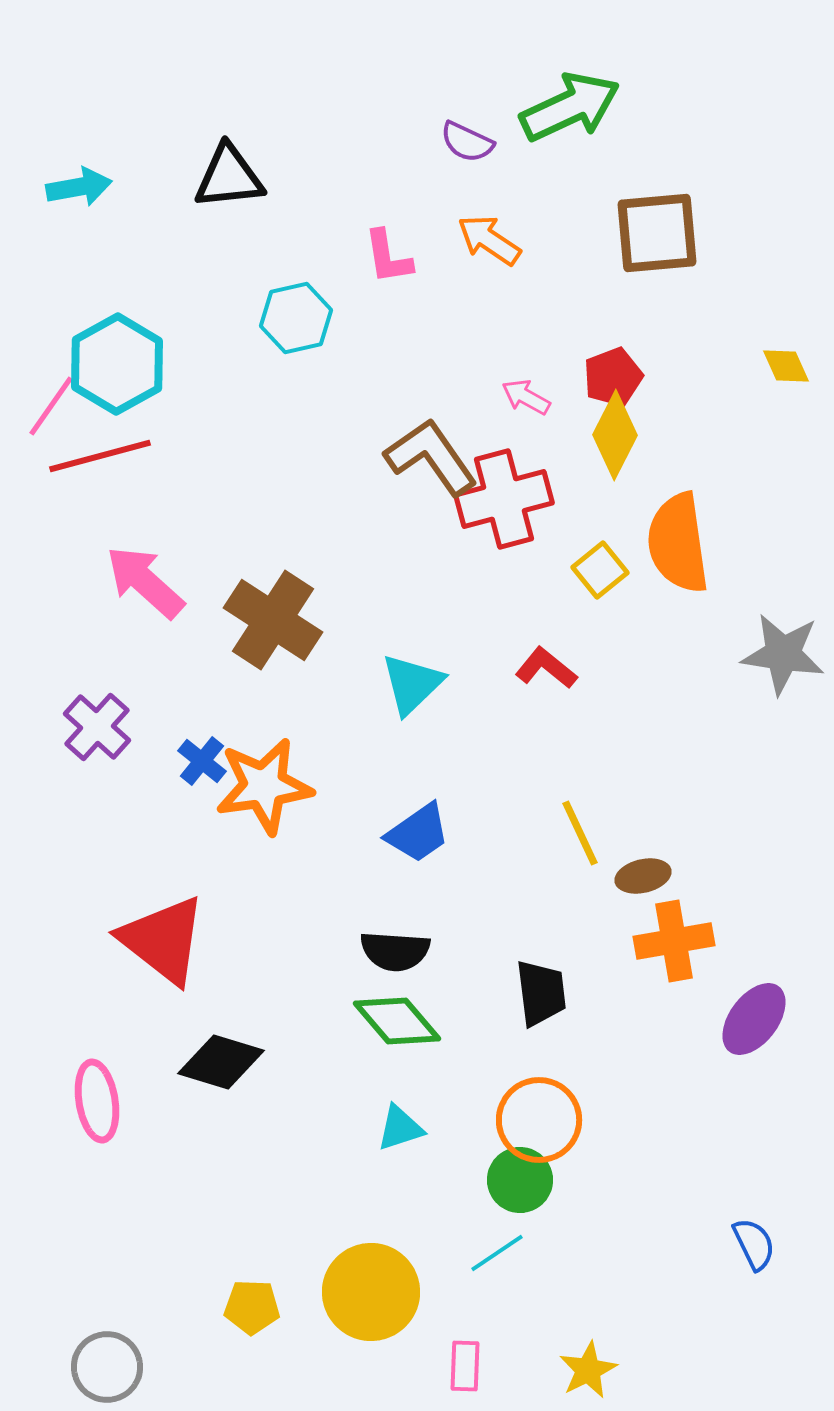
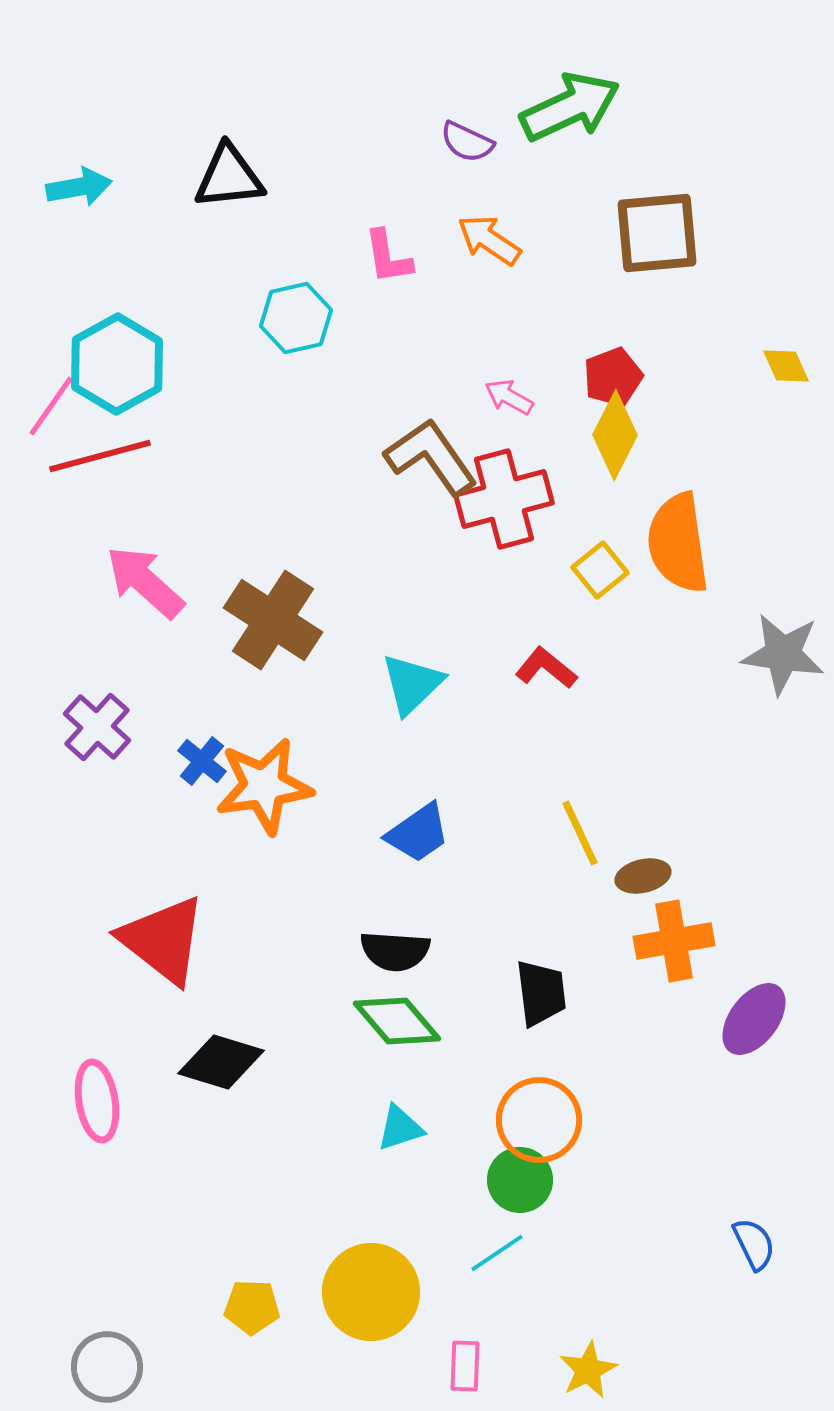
pink arrow at (526, 397): moved 17 px left
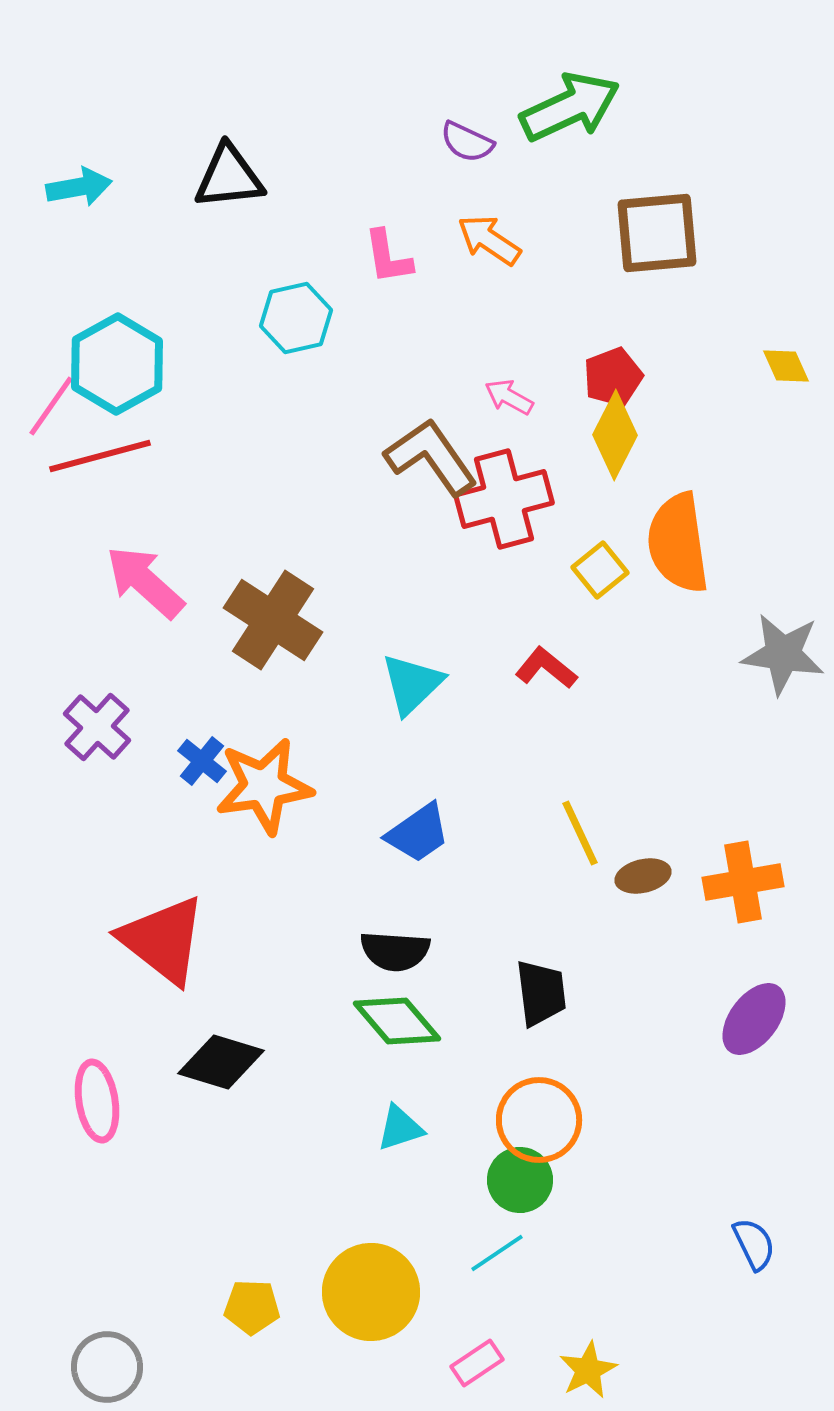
orange cross at (674, 941): moved 69 px right, 59 px up
pink rectangle at (465, 1366): moved 12 px right, 3 px up; rotated 54 degrees clockwise
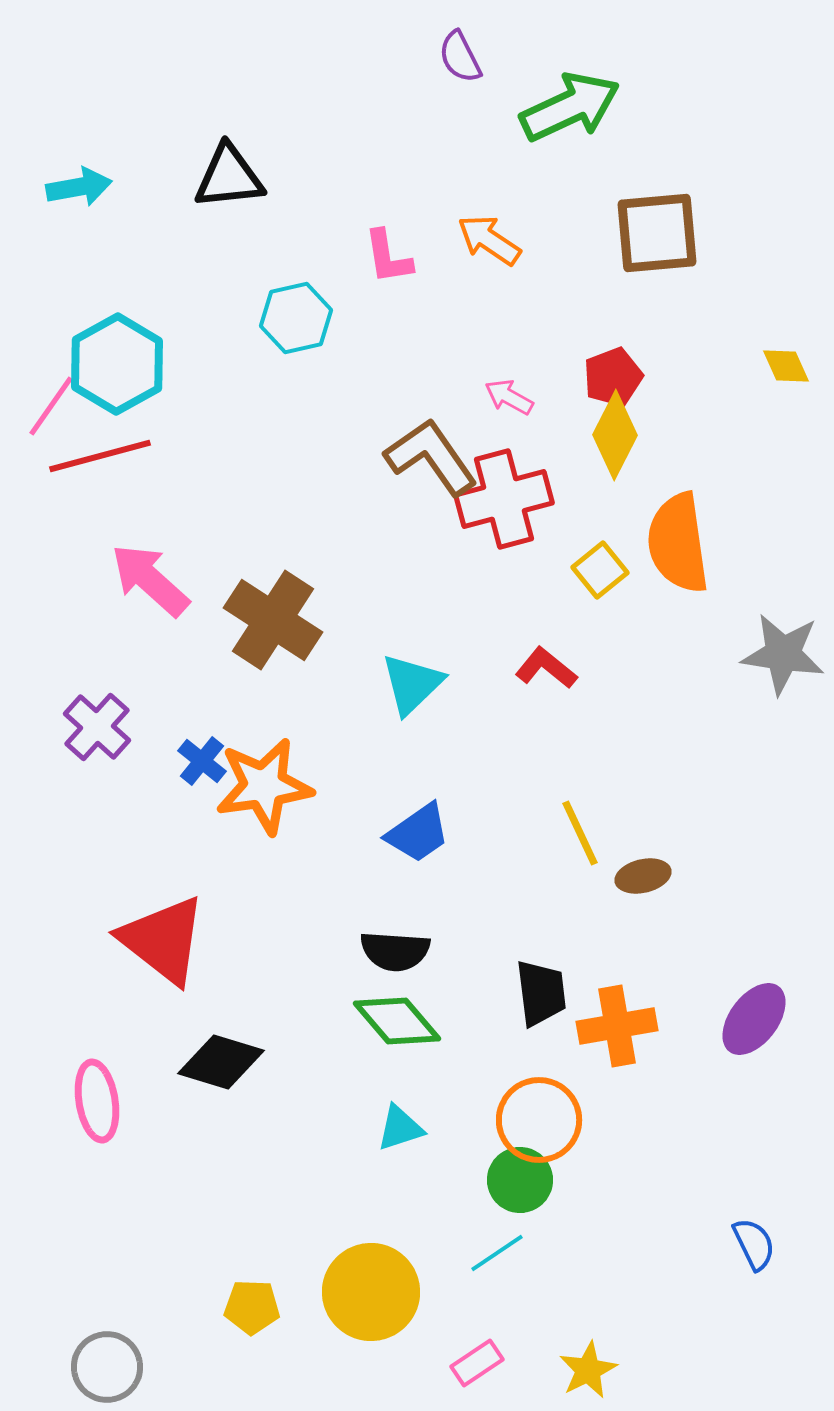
purple semicircle at (467, 142): moved 7 px left, 85 px up; rotated 38 degrees clockwise
pink arrow at (145, 582): moved 5 px right, 2 px up
orange cross at (743, 882): moved 126 px left, 144 px down
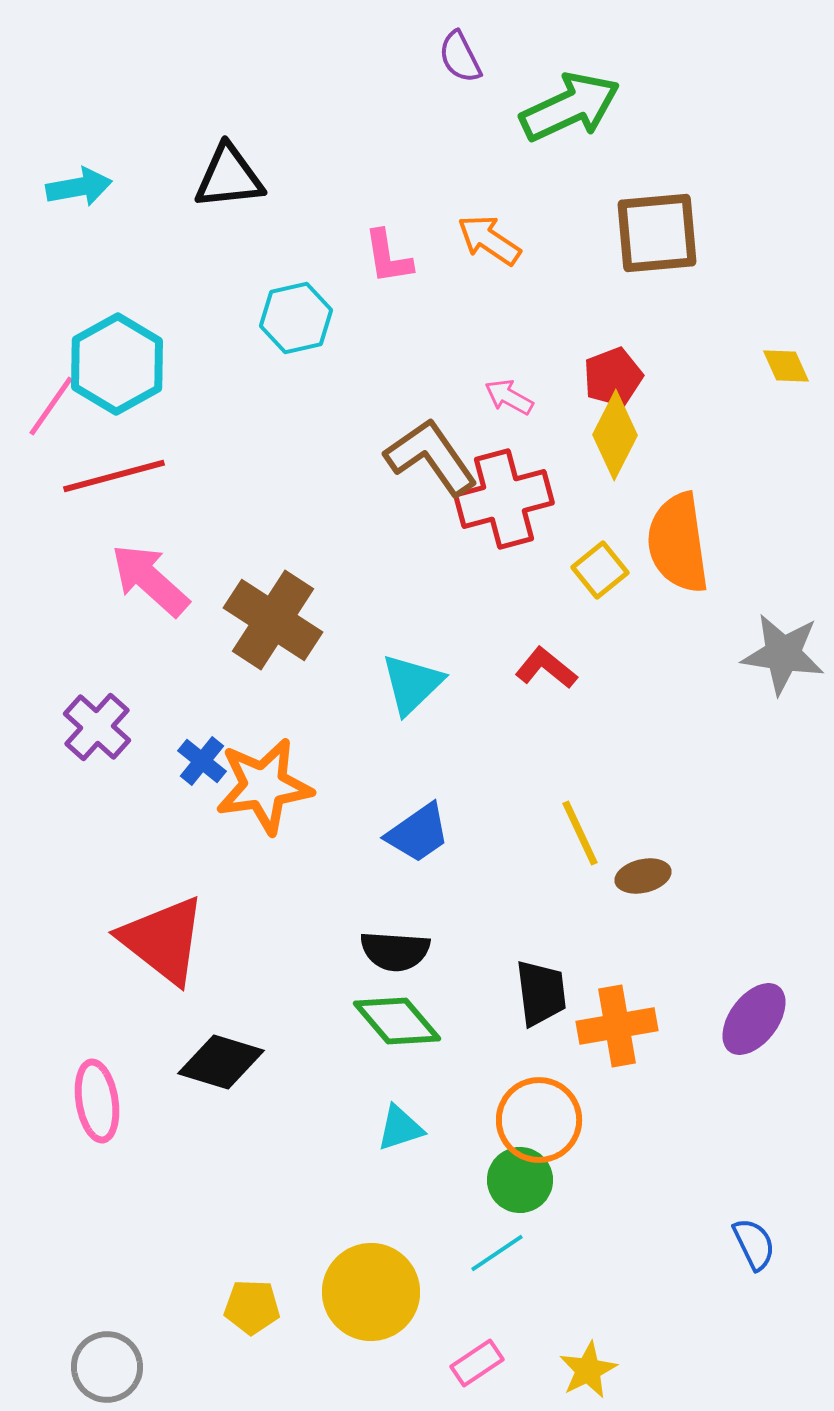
red line at (100, 456): moved 14 px right, 20 px down
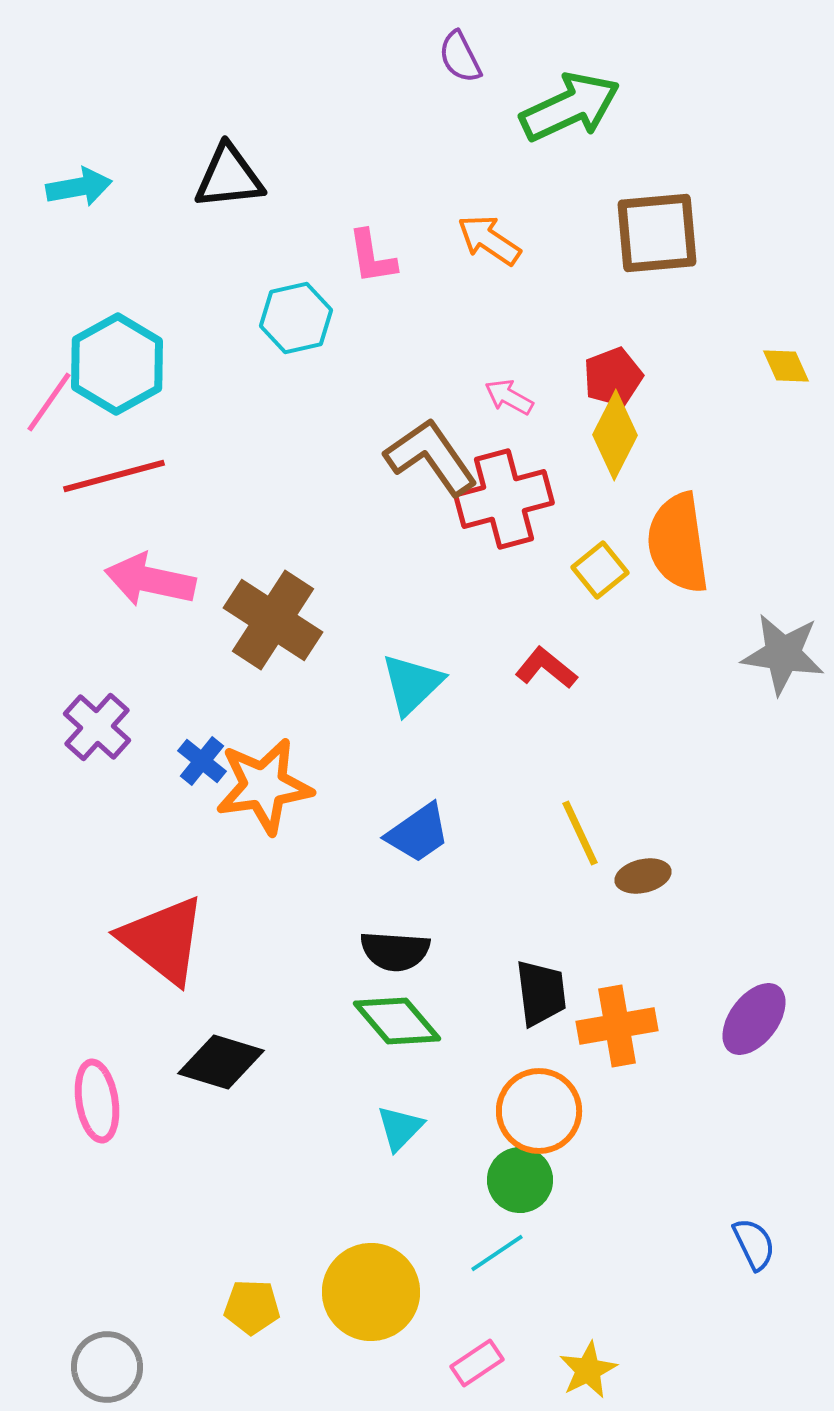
pink L-shape at (388, 257): moved 16 px left
pink line at (51, 406): moved 2 px left, 4 px up
pink arrow at (150, 580): rotated 30 degrees counterclockwise
orange circle at (539, 1120): moved 9 px up
cyan triangle at (400, 1128): rotated 28 degrees counterclockwise
